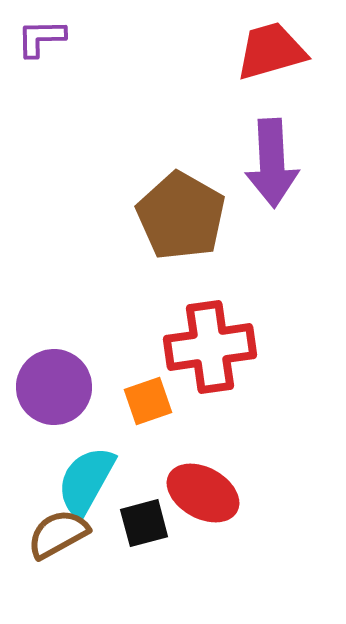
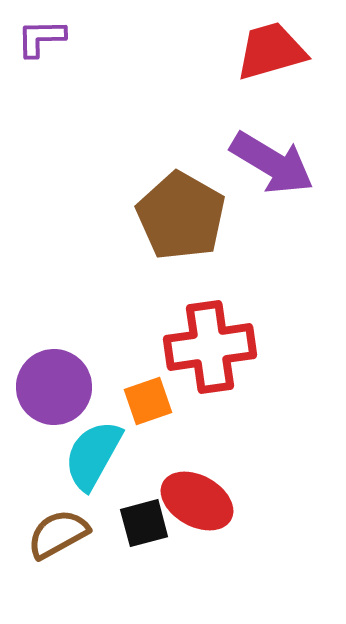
purple arrow: rotated 56 degrees counterclockwise
cyan semicircle: moved 7 px right, 26 px up
red ellipse: moved 6 px left, 8 px down
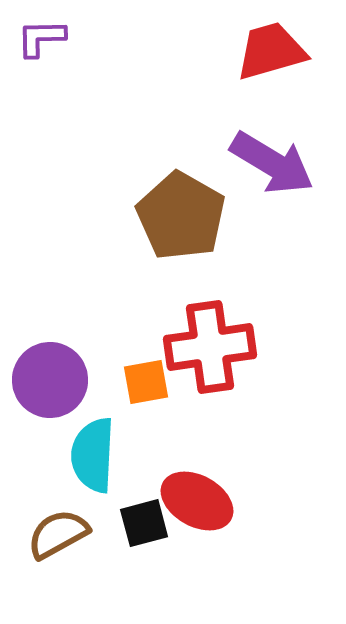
purple circle: moved 4 px left, 7 px up
orange square: moved 2 px left, 19 px up; rotated 9 degrees clockwise
cyan semicircle: rotated 26 degrees counterclockwise
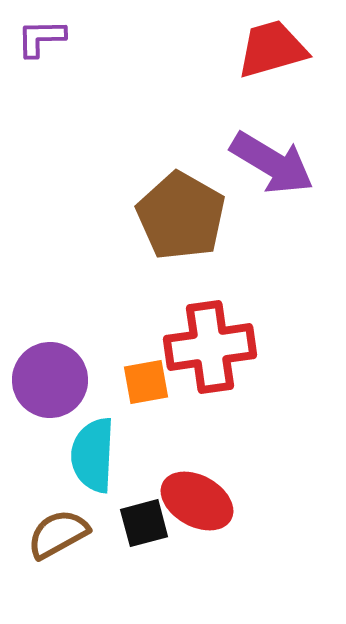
red trapezoid: moved 1 px right, 2 px up
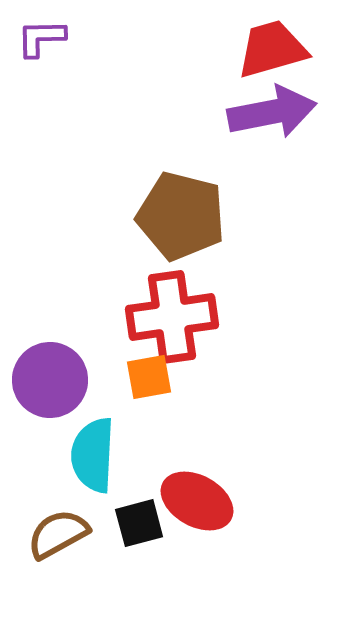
purple arrow: moved 51 px up; rotated 42 degrees counterclockwise
brown pentagon: rotated 16 degrees counterclockwise
red cross: moved 38 px left, 30 px up
orange square: moved 3 px right, 5 px up
black square: moved 5 px left
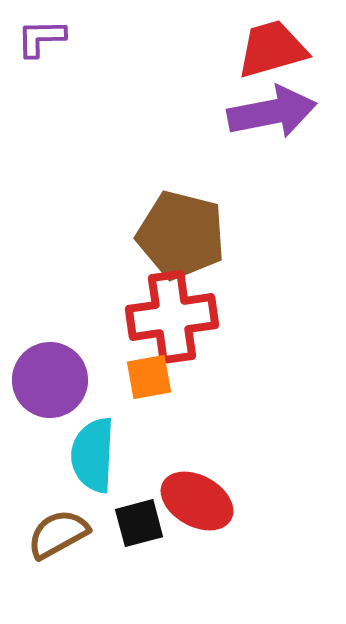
brown pentagon: moved 19 px down
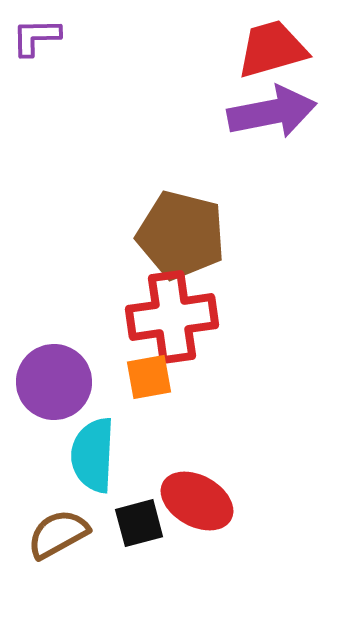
purple L-shape: moved 5 px left, 1 px up
purple circle: moved 4 px right, 2 px down
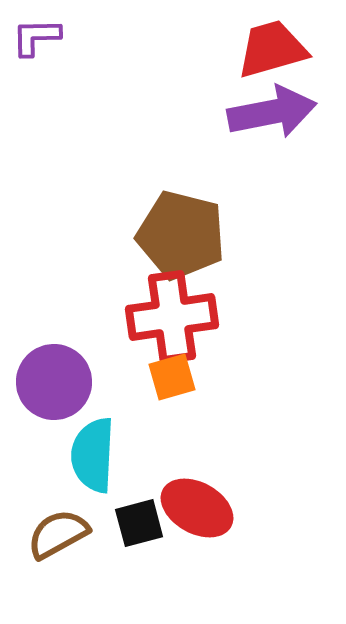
orange square: moved 23 px right; rotated 6 degrees counterclockwise
red ellipse: moved 7 px down
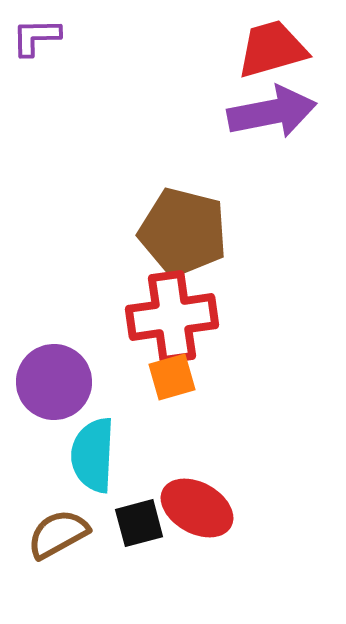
brown pentagon: moved 2 px right, 3 px up
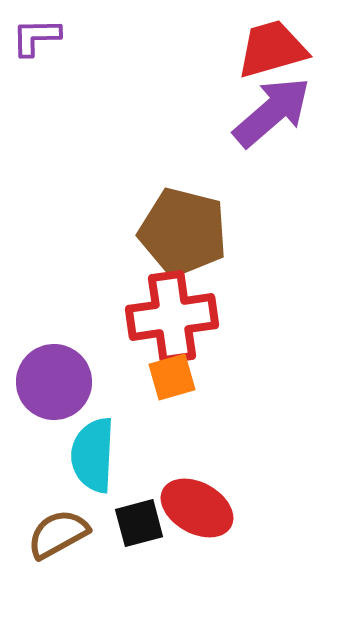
purple arrow: rotated 30 degrees counterclockwise
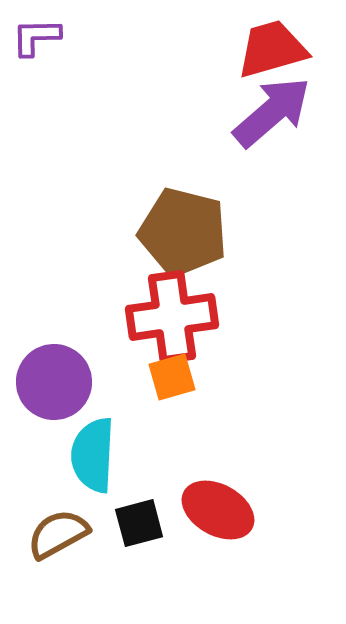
red ellipse: moved 21 px right, 2 px down
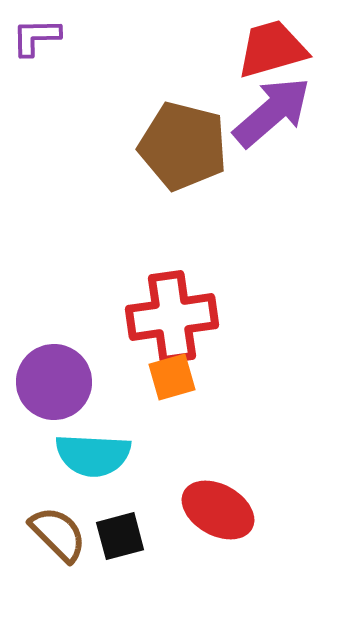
brown pentagon: moved 86 px up
cyan semicircle: rotated 90 degrees counterclockwise
black square: moved 19 px left, 13 px down
brown semicircle: rotated 74 degrees clockwise
